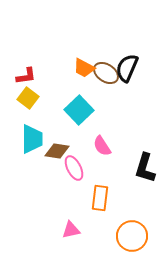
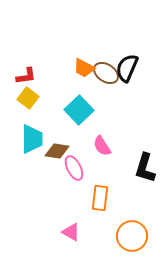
pink triangle: moved 2 px down; rotated 42 degrees clockwise
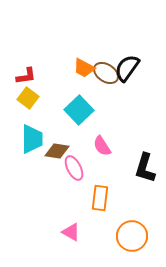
black semicircle: rotated 12 degrees clockwise
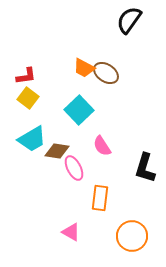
black semicircle: moved 2 px right, 48 px up
cyan trapezoid: rotated 60 degrees clockwise
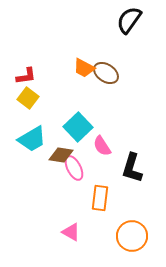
cyan square: moved 1 px left, 17 px down
brown diamond: moved 4 px right, 4 px down
black L-shape: moved 13 px left
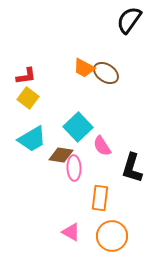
pink ellipse: rotated 25 degrees clockwise
orange circle: moved 20 px left
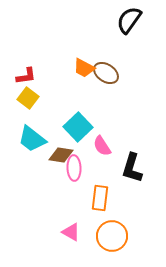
cyan trapezoid: rotated 68 degrees clockwise
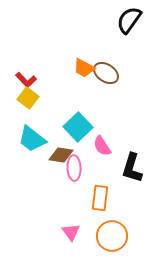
red L-shape: moved 4 px down; rotated 55 degrees clockwise
pink triangle: rotated 24 degrees clockwise
